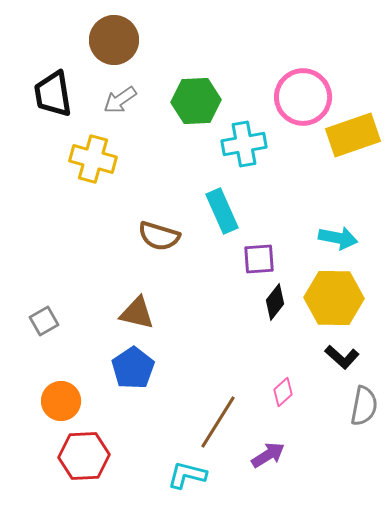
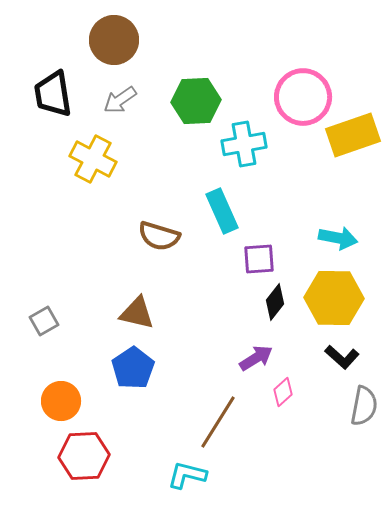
yellow cross: rotated 12 degrees clockwise
purple arrow: moved 12 px left, 97 px up
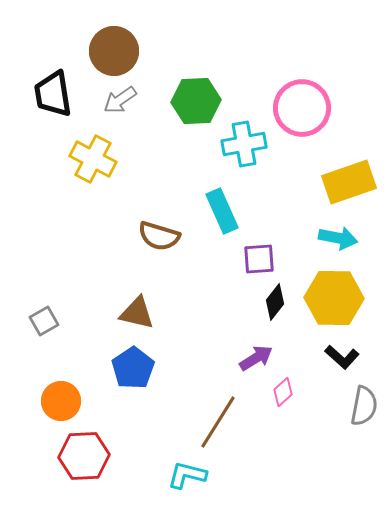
brown circle: moved 11 px down
pink circle: moved 1 px left, 11 px down
yellow rectangle: moved 4 px left, 47 px down
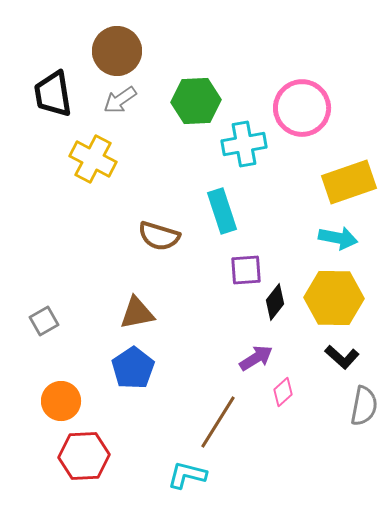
brown circle: moved 3 px right
cyan rectangle: rotated 6 degrees clockwise
purple square: moved 13 px left, 11 px down
brown triangle: rotated 24 degrees counterclockwise
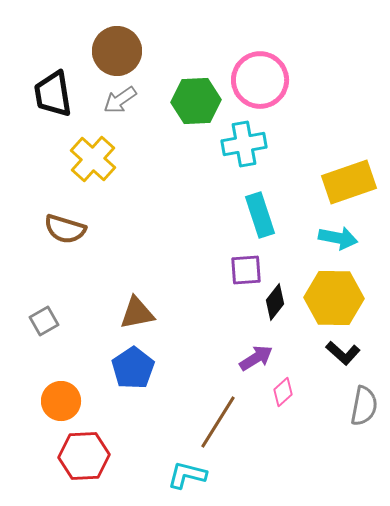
pink circle: moved 42 px left, 28 px up
yellow cross: rotated 15 degrees clockwise
cyan rectangle: moved 38 px right, 4 px down
brown semicircle: moved 94 px left, 7 px up
black L-shape: moved 1 px right, 4 px up
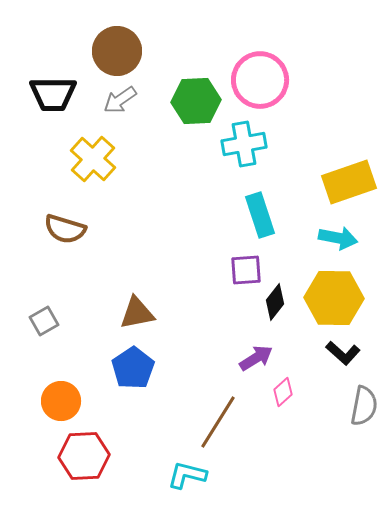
black trapezoid: rotated 81 degrees counterclockwise
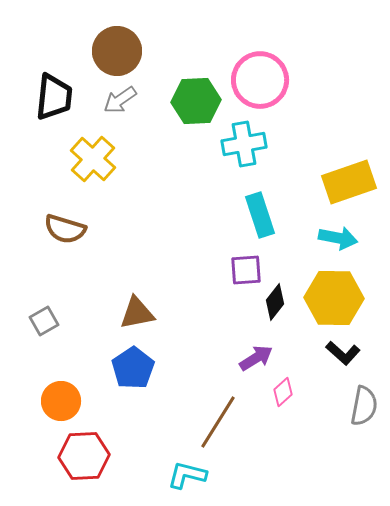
black trapezoid: moved 1 px right, 3 px down; rotated 84 degrees counterclockwise
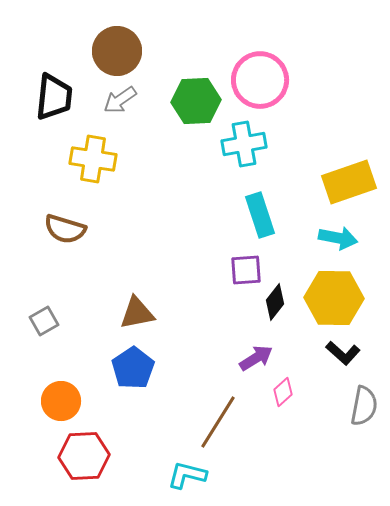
yellow cross: rotated 33 degrees counterclockwise
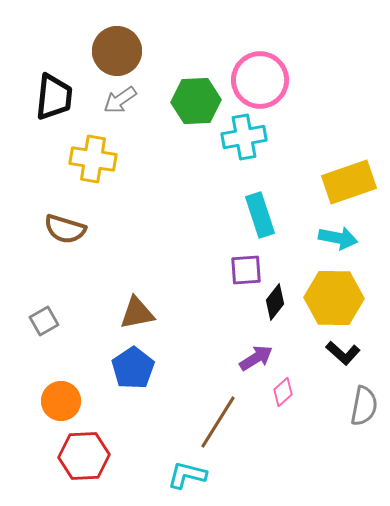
cyan cross: moved 7 px up
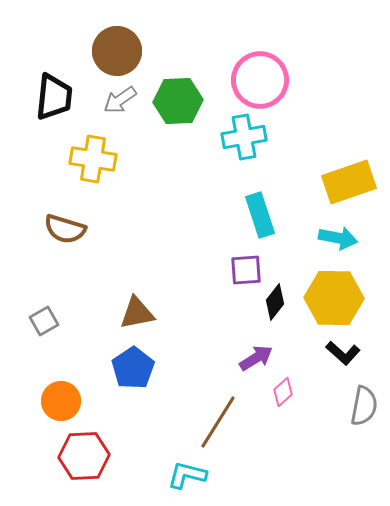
green hexagon: moved 18 px left
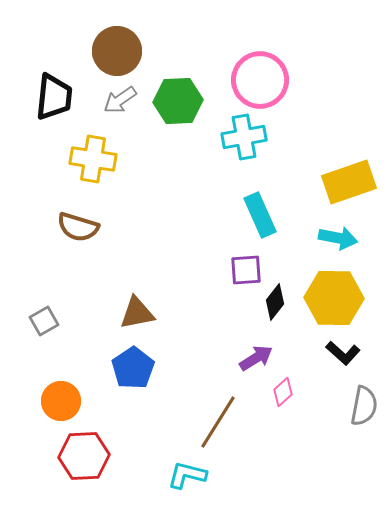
cyan rectangle: rotated 6 degrees counterclockwise
brown semicircle: moved 13 px right, 2 px up
